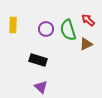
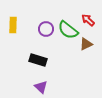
green semicircle: rotated 35 degrees counterclockwise
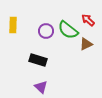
purple circle: moved 2 px down
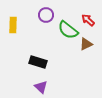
purple circle: moved 16 px up
black rectangle: moved 2 px down
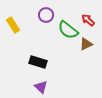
yellow rectangle: rotated 35 degrees counterclockwise
